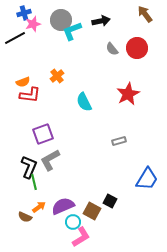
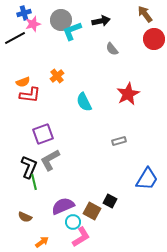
red circle: moved 17 px right, 9 px up
orange arrow: moved 3 px right, 35 px down
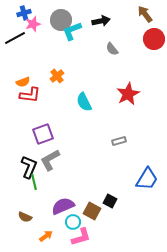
pink L-shape: rotated 15 degrees clockwise
orange arrow: moved 4 px right, 6 px up
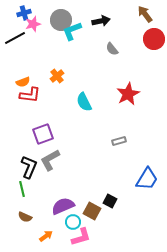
green line: moved 12 px left, 7 px down
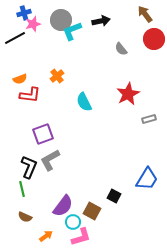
gray semicircle: moved 9 px right
orange semicircle: moved 3 px left, 3 px up
gray rectangle: moved 30 px right, 22 px up
black square: moved 4 px right, 5 px up
purple semicircle: rotated 150 degrees clockwise
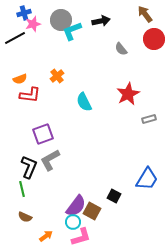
purple semicircle: moved 13 px right
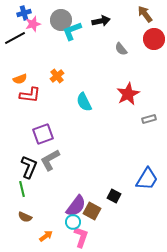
pink L-shape: rotated 55 degrees counterclockwise
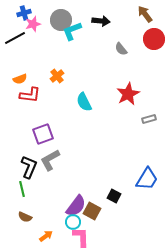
black arrow: rotated 18 degrees clockwise
pink L-shape: rotated 20 degrees counterclockwise
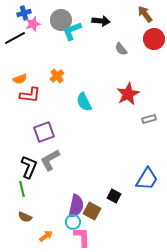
purple square: moved 1 px right, 2 px up
purple semicircle: rotated 25 degrees counterclockwise
pink L-shape: moved 1 px right
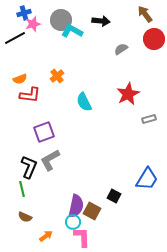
cyan L-shape: rotated 50 degrees clockwise
gray semicircle: rotated 96 degrees clockwise
